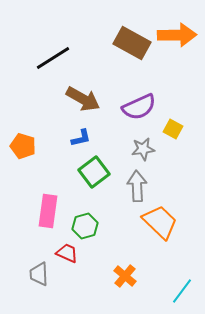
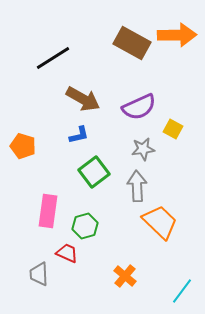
blue L-shape: moved 2 px left, 3 px up
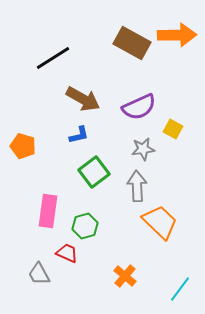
gray trapezoid: rotated 25 degrees counterclockwise
cyan line: moved 2 px left, 2 px up
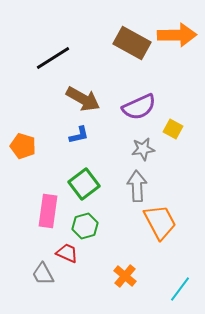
green square: moved 10 px left, 12 px down
orange trapezoid: rotated 18 degrees clockwise
gray trapezoid: moved 4 px right
